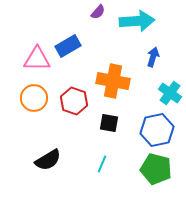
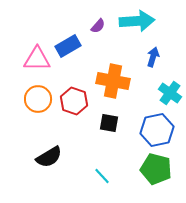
purple semicircle: moved 14 px down
orange circle: moved 4 px right, 1 px down
black semicircle: moved 1 px right, 3 px up
cyan line: moved 12 px down; rotated 66 degrees counterclockwise
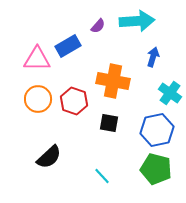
black semicircle: rotated 12 degrees counterclockwise
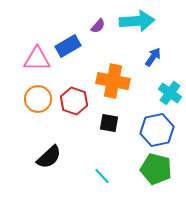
blue arrow: rotated 18 degrees clockwise
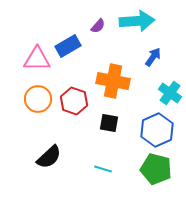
blue hexagon: rotated 12 degrees counterclockwise
cyan line: moved 1 px right, 7 px up; rotated 30 degrees counterclockwise
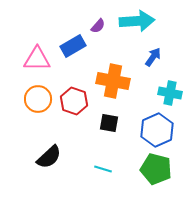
blue rectangle: moved 5 px right
cyan cross: rotated 25 degrees counterclockwise
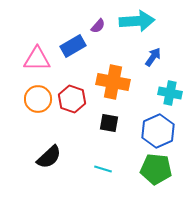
orange cross: moved 1 px down
red hexagon: moved 2 px left, 2 px up
blue hexagon: moved 1 px right, 1 px down
green pentagon: rotated 8 degrees counterclockwise
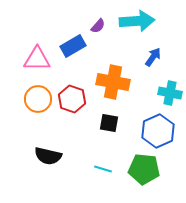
black semicircle: moved 1 px left, 1 px up; rotated 56 degrees clockwise
green pentagon: moved 12 px left
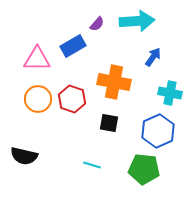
purple semicircle: moved 1 px left, 2 px up
orange cross: moved 1 px right
black semicircle: moved 24 px left
cyan line: moved 11 px left, 4 px up
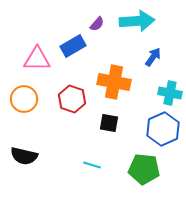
orange circle: moved 14 px left
blue hexagon: moved 5 px right, 2 px up
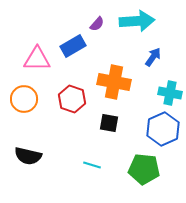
black semicircle: moved 4 px right
